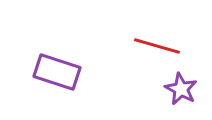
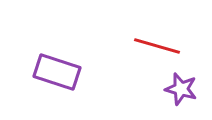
purple star: rotated 12 degrees counterclockwise
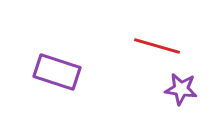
purple star: rotated 8 degrees counterclockwise
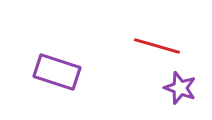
purple star: moved 1 px left, 1 px up; rotated 12 degrees clockwise
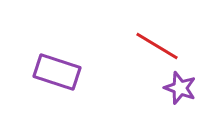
red line: rotated 15 degrees clockwise
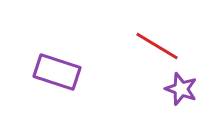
purple star: moved 1 px right, 1 px down
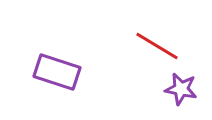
purple star: rotated 8 degrees counterclockwise
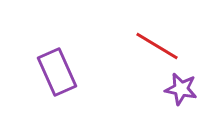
purple rectangle: rotated 48 degrees clockwise
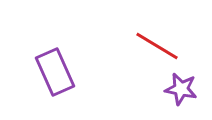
purple rectangle: moved 2 px left
